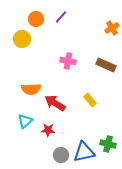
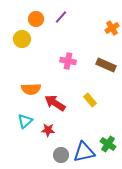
green cross: rotated 21 degrees clockwise
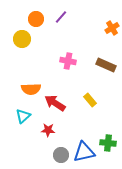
cyan triangle: moved 2 px left, 5 px up
green cross: moved 1 px up; rotated 28 degrees counterclockwise
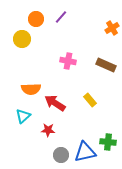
green cross: moved 1 px up
blue triangle: moved 1 px right
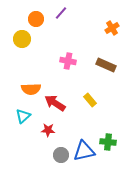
purple line: moved 4 px up
blue triangle: moved 1 px left, 1 px up
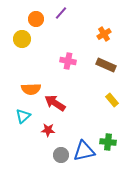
orange cross: moved 8 px left, 6 px down
yellow rectangle: moved 22 px right
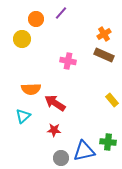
brown rectangle: moved 2 px left, 10 px up
red star: moved 6 px right
gray circle: moved 3 px down
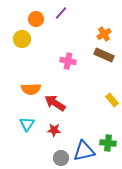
cyan triangle: moved 4 px right, 8 px down; rotated 14 degrees counterclockwise
green cross: moved 1 px down
